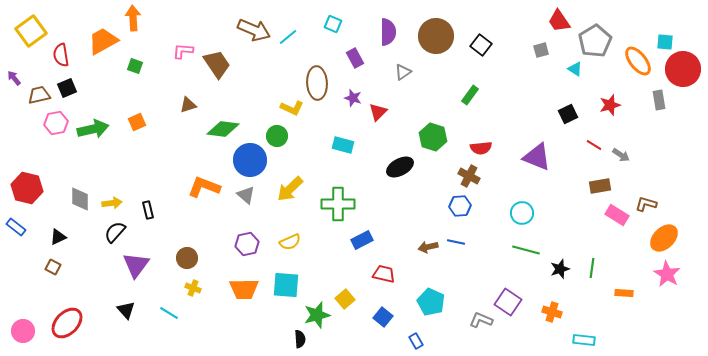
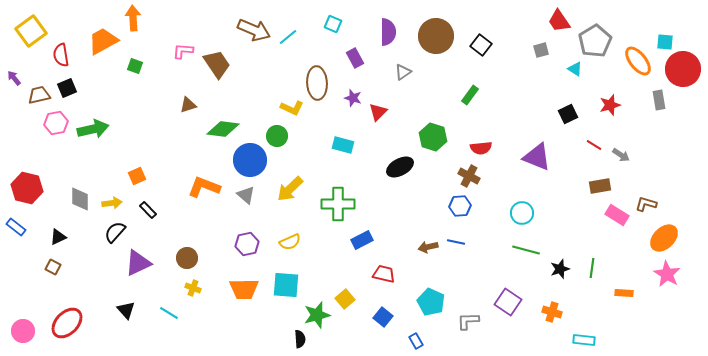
orange square at (137, 122): moved 54 px down
black rectangle at (148, 210): rotated 30 degrees counterclockwise
purple triangle at (136, 265): moved 2 px right, 2 px up; rotated 28 degrees clockwise
gray L-shape at (481, 320): moved 13 px left, 1 px down; rotated 25 degrees counterclockwise
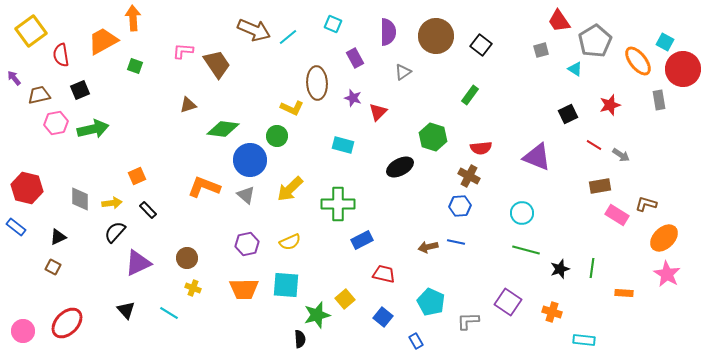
cyan square at (665, 42): rotated 24 degrees clockwise
black square at (67, 88): moved 13 px right, 2 px down
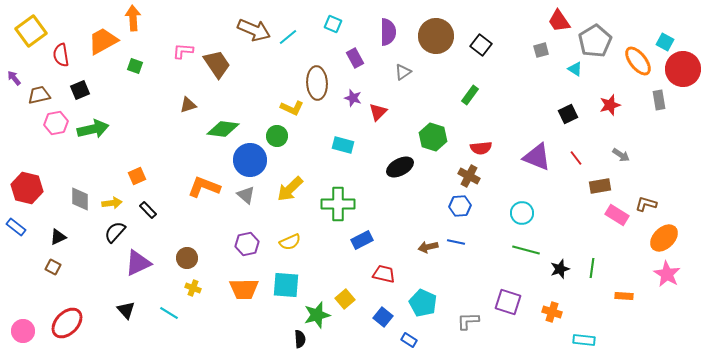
red line at (594, 145): moved 18 px left, 13 px down; rotated 21 degrees clockwise
orange rectangle at (624, 293): moved 3 px down
cyan pentagon at (431, 302): moved 8 px left, 1 px down
purple square at (508, 302): rotated 16 degrees counterclockwise
blue rectangle at (416, 341): moved 7 px left, 1 px up; rotated 28 degrees counterclockwise
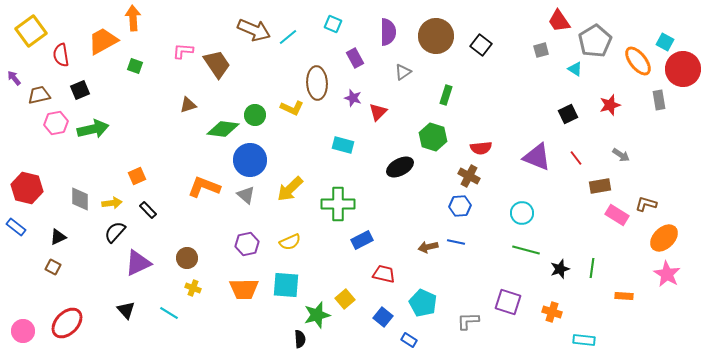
green rectangle at (470, 95): moved 24 px left; rotated 18 degrees counterclockwise
green circle at (277, 136): moved 22 px left, 21 px up
